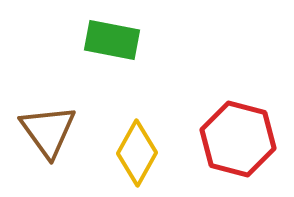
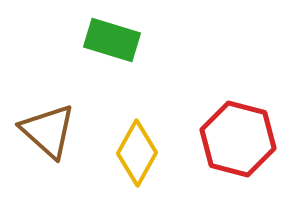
green rectangle: rotated 6 degrees clockwise
brown triangle: rotated 12 degrees counterclockwise
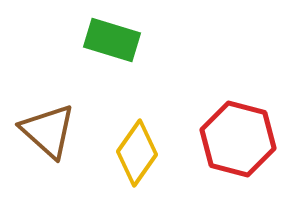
yellow diamond: rotated 6 degrees clockwise
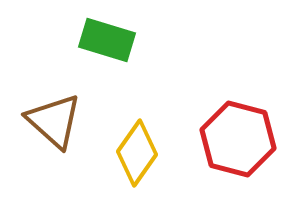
green rectangle: moved 5 px left
brown triangle: moved 6 px right, 10 px up
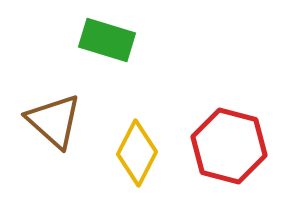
red hexagon: moved 9 px left, 7 px down
yellow diamond: rotated 8 degrees counterclockwise
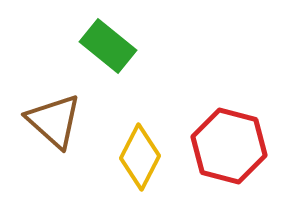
green rectangle: moved 1 px right, 6 px down; rotated 22 degrees clockwise
yellow diamond: moved 3 px right, 4 px down
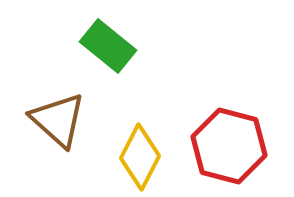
brown triangle: moved 4 px right, 1 px up
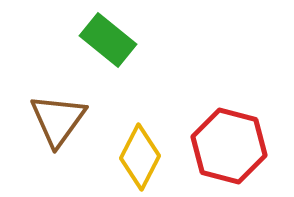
green rectangle: moved 6 px up
brown triangle: rotated 24 degrees clockwise
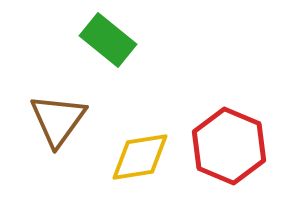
red hexagon: rotated 8 degrees clockwise
yellow diamond: rotated 54 degrees clockwise
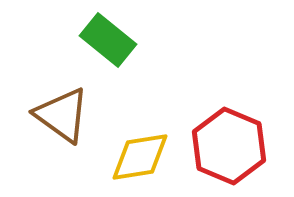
brown triangle: moved 4 px right, 5 px up; rotated 30 degrees counterclockwise
